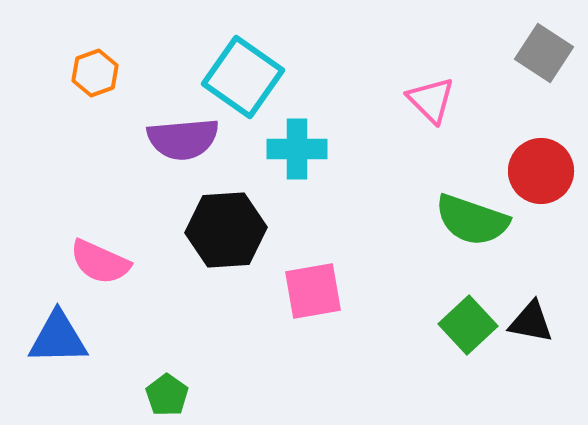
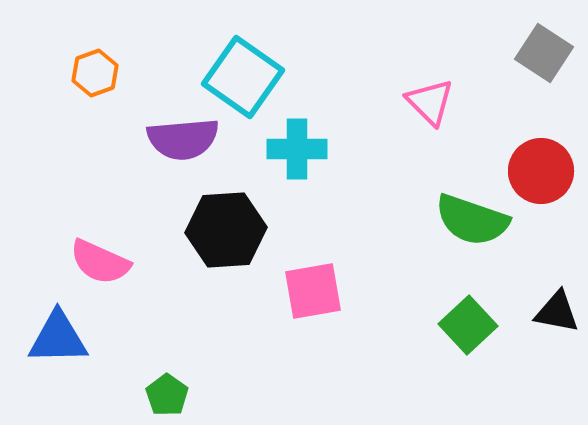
pink triangle: moved 1 px left, 2 px down
black triangle: moved 26 px right, 10 px up
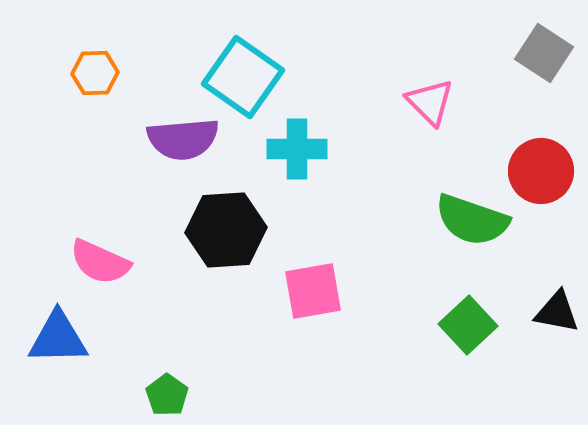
orange hexagon: rotated 18 degrees clockwise
